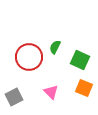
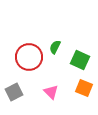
gray square: moved 5 px up
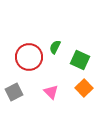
orange square: rotated 24 degrees clockwise
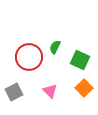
pink triangle: moved 1 px left, 1 px up
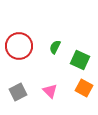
red circle: moved 10 px left, 11 px up
orange square: rotated 18 degrees counterclockwise
gray square: moved 4 px right
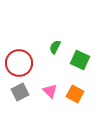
red circle: moved 17 px down
orange square: moved 9 px left, 6 px down
gray square: moved 2 px right
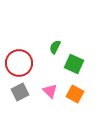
green square: moved 6 px left, 4 px down
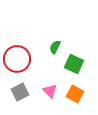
red circle: moved 2 px left, 4 px up
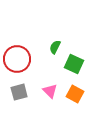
gray square: moved 1 px left; rotated 12 degrees clockwise
